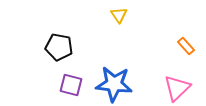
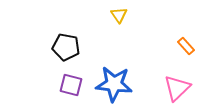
black pentagon: moved 7 px right
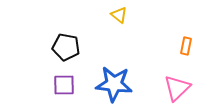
yellow triangle: rotated 18 degrees counterclockwise
orange rectangle: rotated 54 degrees clockwise
purple square: moved 7 px left; rotated 15 degrees counterclockwise
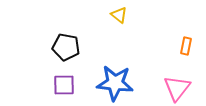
blue star: moved 1 px right, 1 px up
pink triangle: rotated 8 degrees counterclockwise
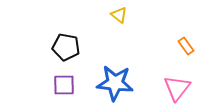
orange rectangle: rotated 48 degrees counterclockwise
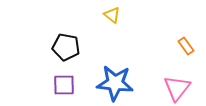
yellow triangle: moved 7 px left
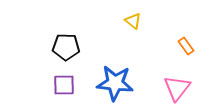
yellow triangle: moved 21 px right, 6 px down
black pentagon: rotated 8 degrees counterclockwise
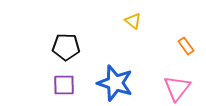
blue star: rotated 12 degrees clockwise
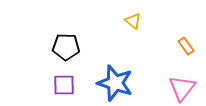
pink triangle: moved 5 px right
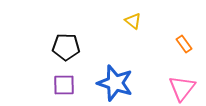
orange rectangle: moved 2 px left, 2 px up
